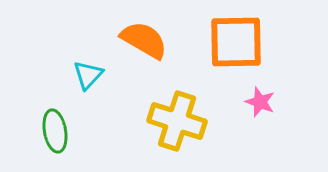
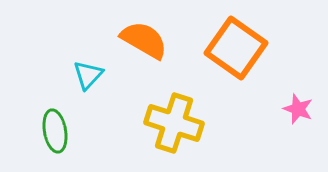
orange square: moved 6 px down; rotated 36 degrees clockwise
pink star: moved 38 px right, 7 px down
yellow cross: moved 3 px left, 2 px down
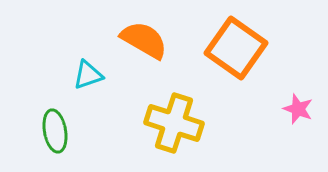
cyan triangle: rotated 28 degrees clockwise
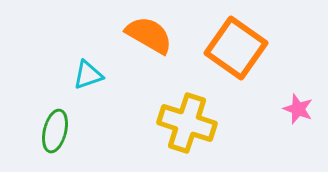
orange semicircle: moved 5 px right, 5 px up
yellow cross: moved 13 px right
green ellipse: rotated 24 degrees clockwise
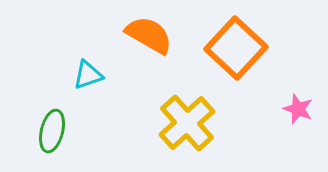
orange square: rotated 8 degrees clockwise
yellow cross: rotated 30 degrees clockwise
green ellipse: moved 3 px left
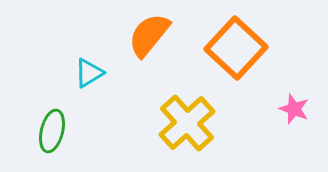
orange semicircle: rotated 81 degrees counterclockwise
cyan triangle: moved 1 px right, 2 px up; rotated 12 degrees counterclockwise
pink star: moved 4 px left
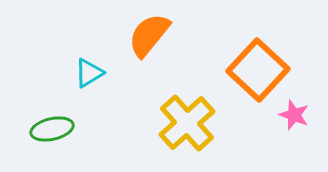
orange square: moved 22 px right, 22 px down
pink star: moved 6 px down
green ellipse: moved 2 px up; rotated 63 degrees clockwise
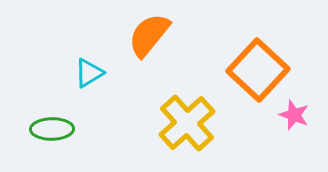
green ellipse: rotated 12 degrees clockwise
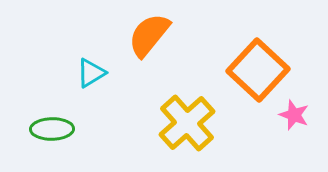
cyan triangle: moved 2 px right
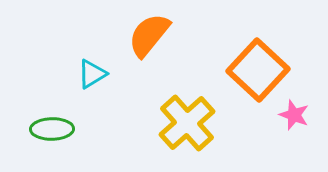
cyan triangle: moved 1 px right, 1 px down
